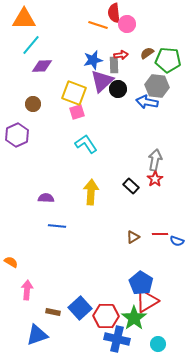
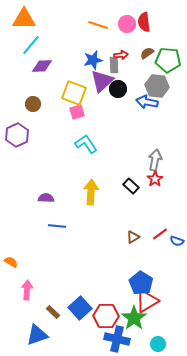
red semicircle: moved 30 px right, 9 px down
red line: rotated 35 degrees counterclockwise
brown rectangle: rotated 32 degrees clockwise
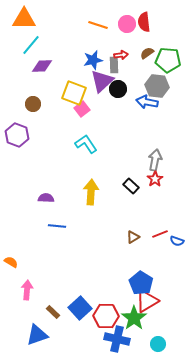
pink square: moved 5 px right, 3 px up; rotated 21 degrees counterclockwise
purple hexagon: rotated 15 degrees counterclockwise
red line: rotated 14 degrees clockwise
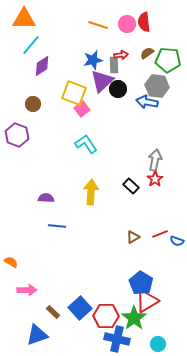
purple diamond: rotated 30 degrees counterclockwise
pink arrow: rotated 84 degrees clockwise
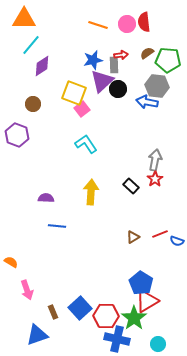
pink arrow: rotated 72 degrees clockwise
brown rectangle: rotated 24 degrees clockwise
